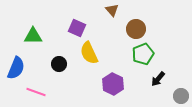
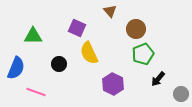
brown triangle: moved 2 px left, 1 px down
gray circle: moved 2 px up
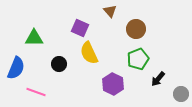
purple square: moved 3 px right
green triangle: moved 1 px right, 2 px down
green pentagon: moved 5 px left, 5 px down
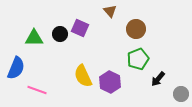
yellow semicircle: moved 6 px left, 23 px down
black circle: moved 1 px right, 30 px up
purple hexagon: moved 3 px left, 2 px up
pink line: moved 1 px right, 2 px up
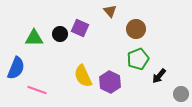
black arrow: moved 1 px right, 3 px up
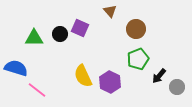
blue semicircle: rotated 95 degrees counterclockwise
pink line: rotated 18 degrees clockwise
gray circle: moved 4 px left, 7 px up
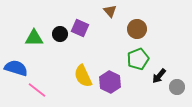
brown circle: moved 1 px right
